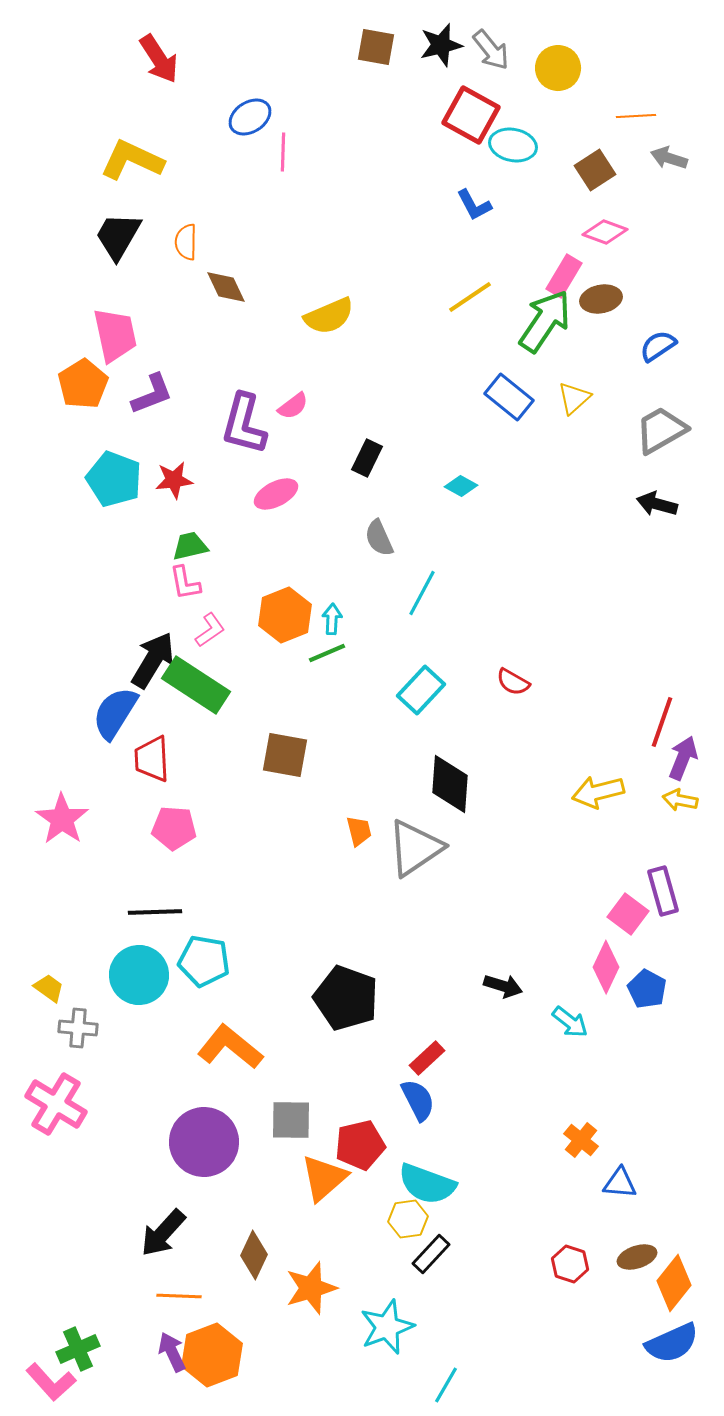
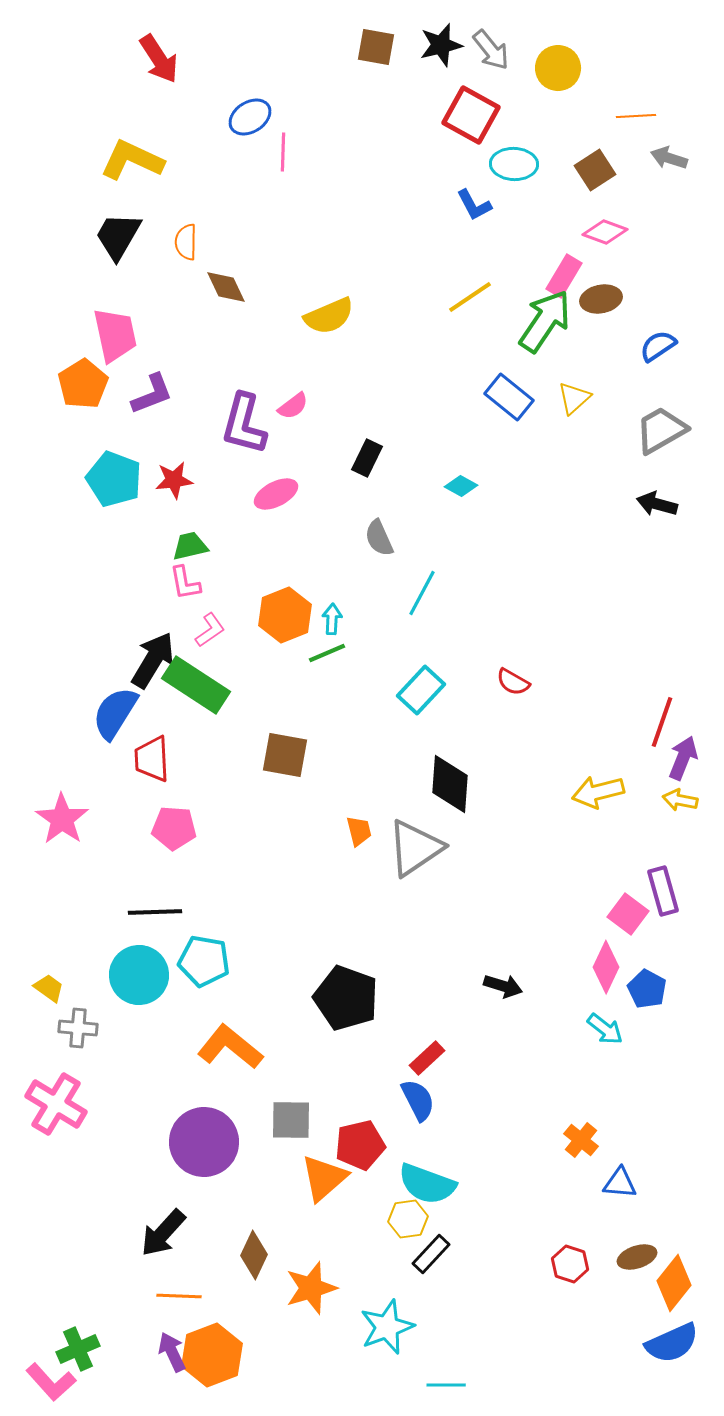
cyan ellipse at (513, 145): moved 1 px right, 19 px down; rotated 9 degrees counterclockwise
cyan arrow at (570, 1022): moved 35 px right, 7 px down
cyan line at (446, 1385): rotated 60 degrees clockwise
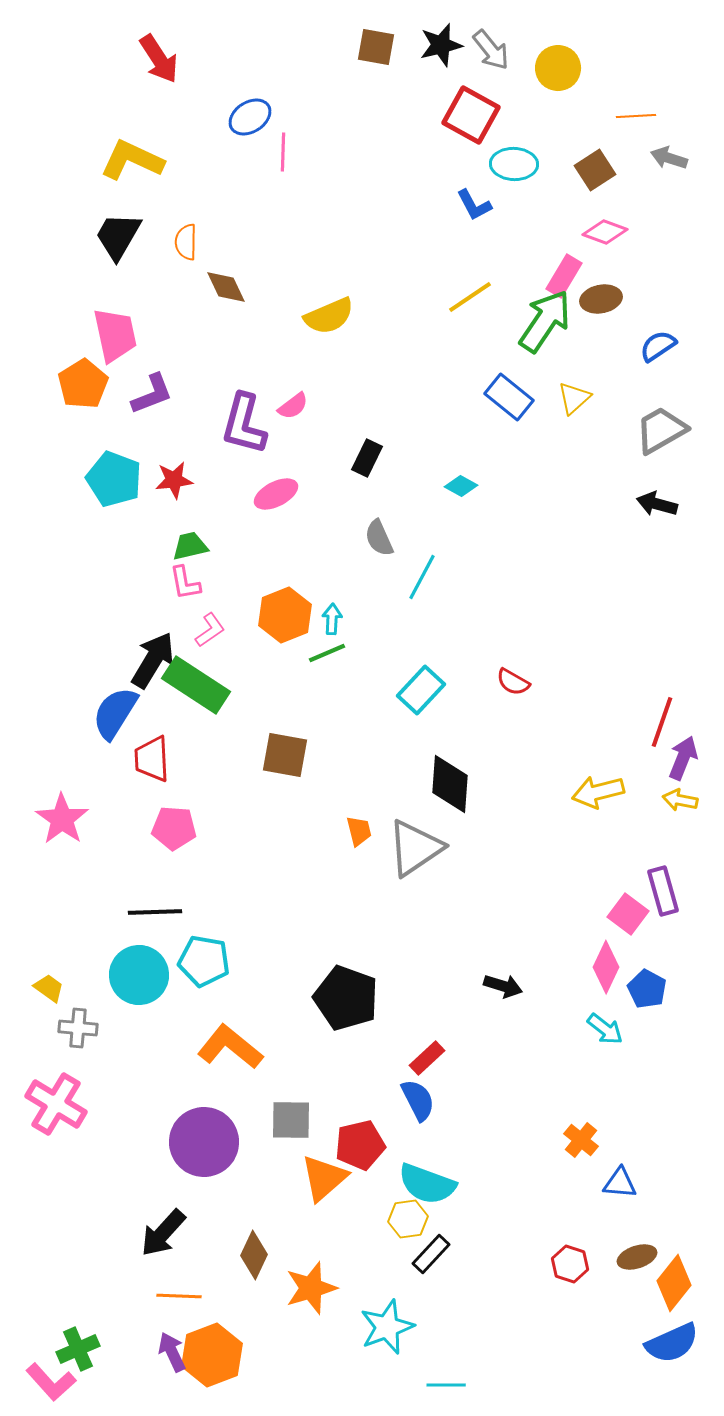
cyan line at (422, 593): moved 16 px up
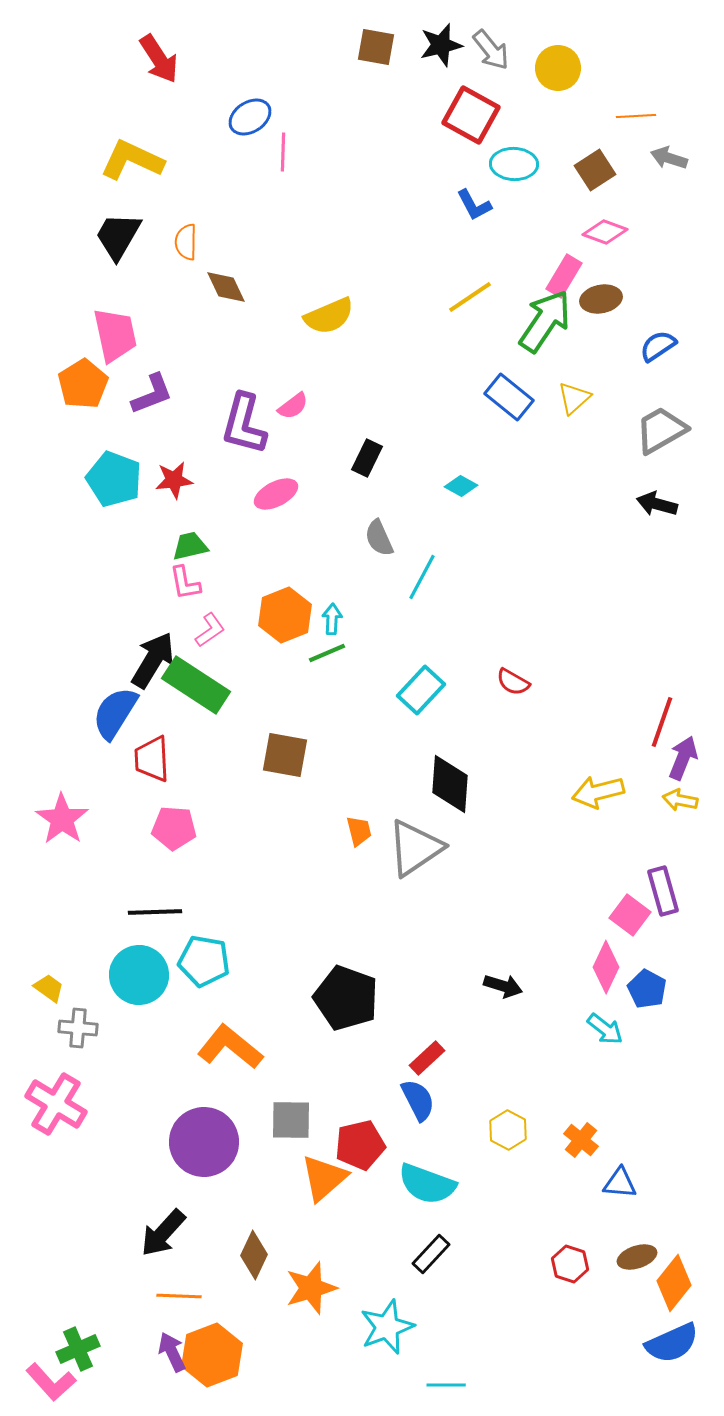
pink square at (628, 914): moved 2 px right, 1 px down
yellow hexagon at (408, 1219): moved 100 px right, 89 px up; rotated 24 degrees counterclockwise
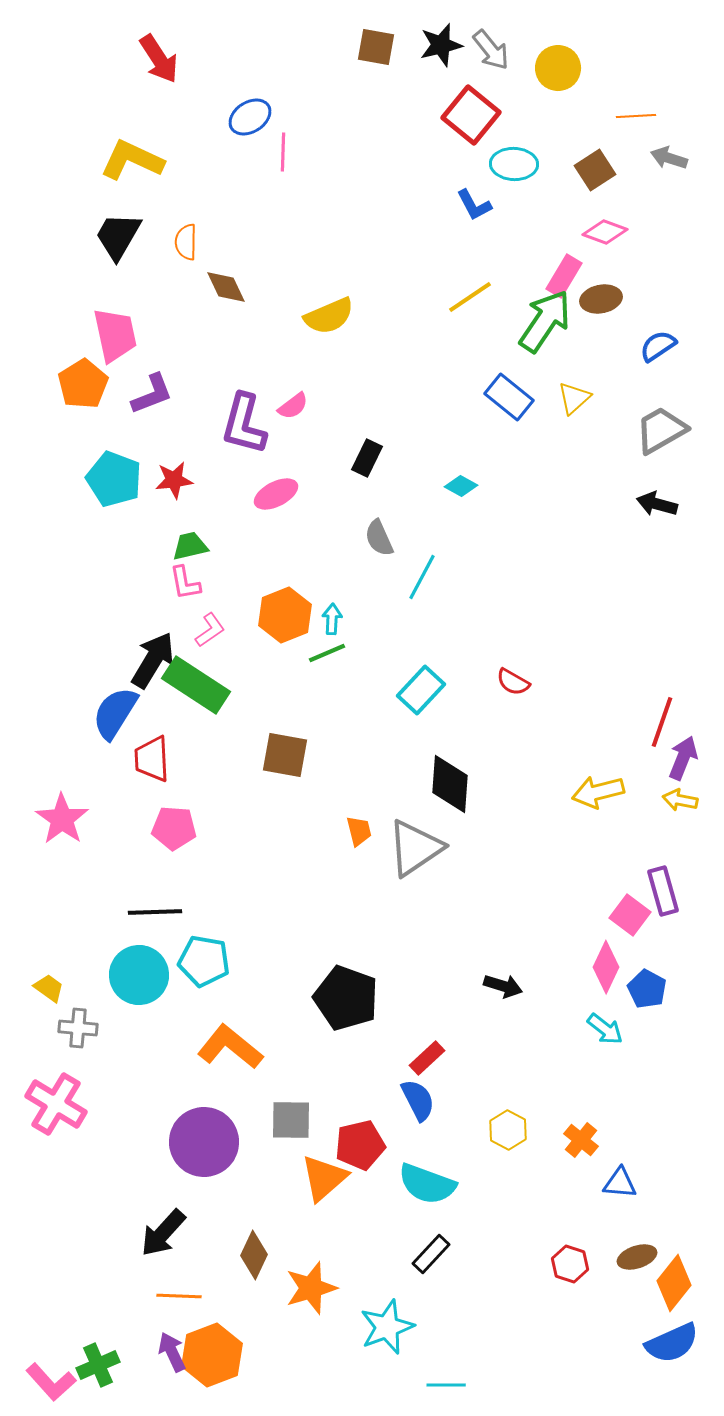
red square at (471, 115): rotated 10 degrees clockwise
green cross at (78, 1349): moved 20 px right, 16 px down
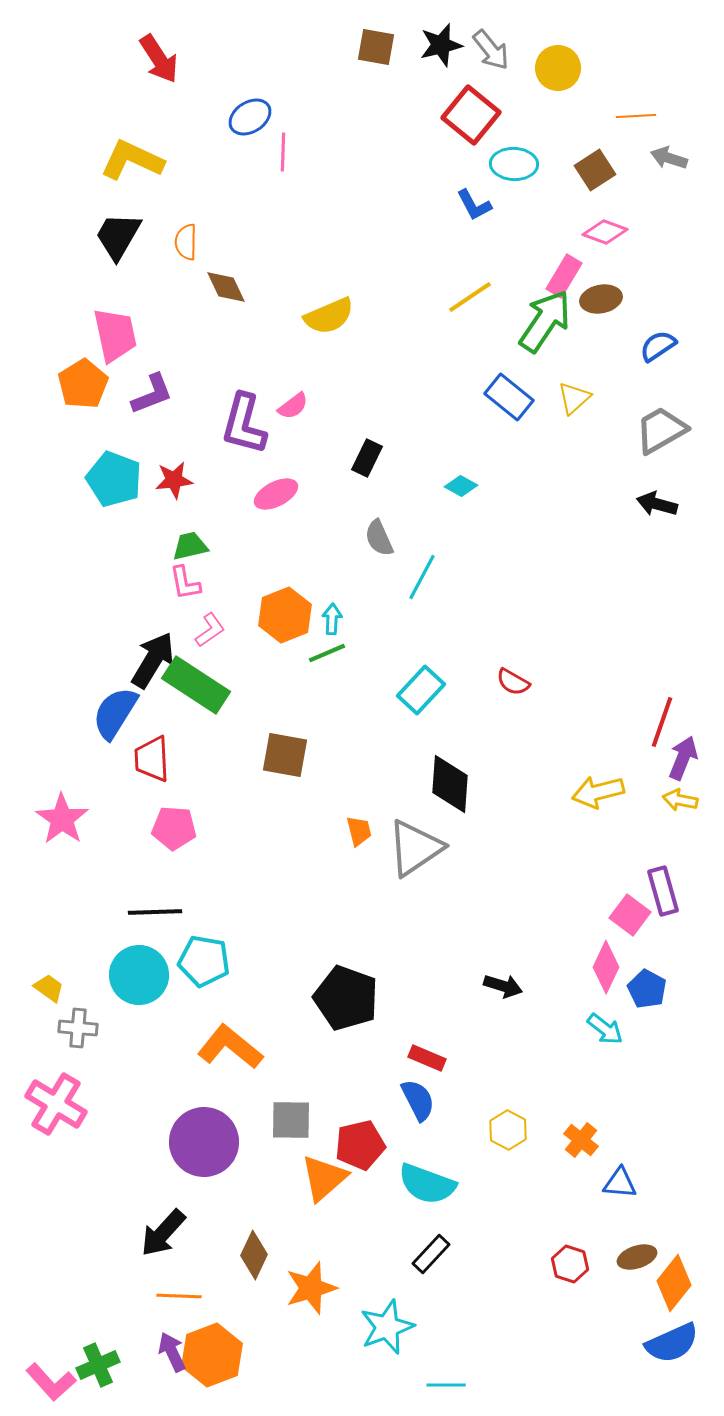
red rectangle at (427, 1058): rotated 66 degrees clockwise
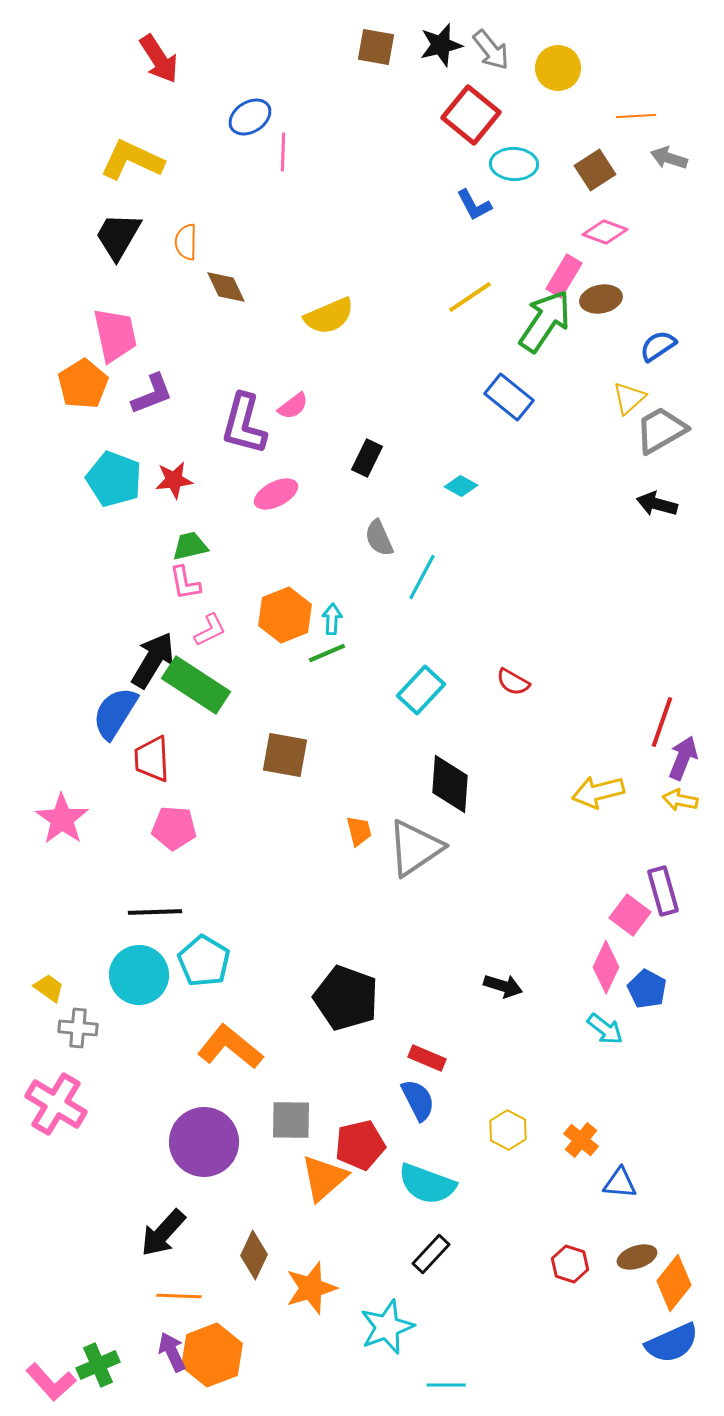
yellow triangle at (574, 398): moved 55 px right
pink L-shape at (210, 630): rotated 9 degrees clockwise
cyan pentagon at (204, 961): rotated 21 degrees clockwise
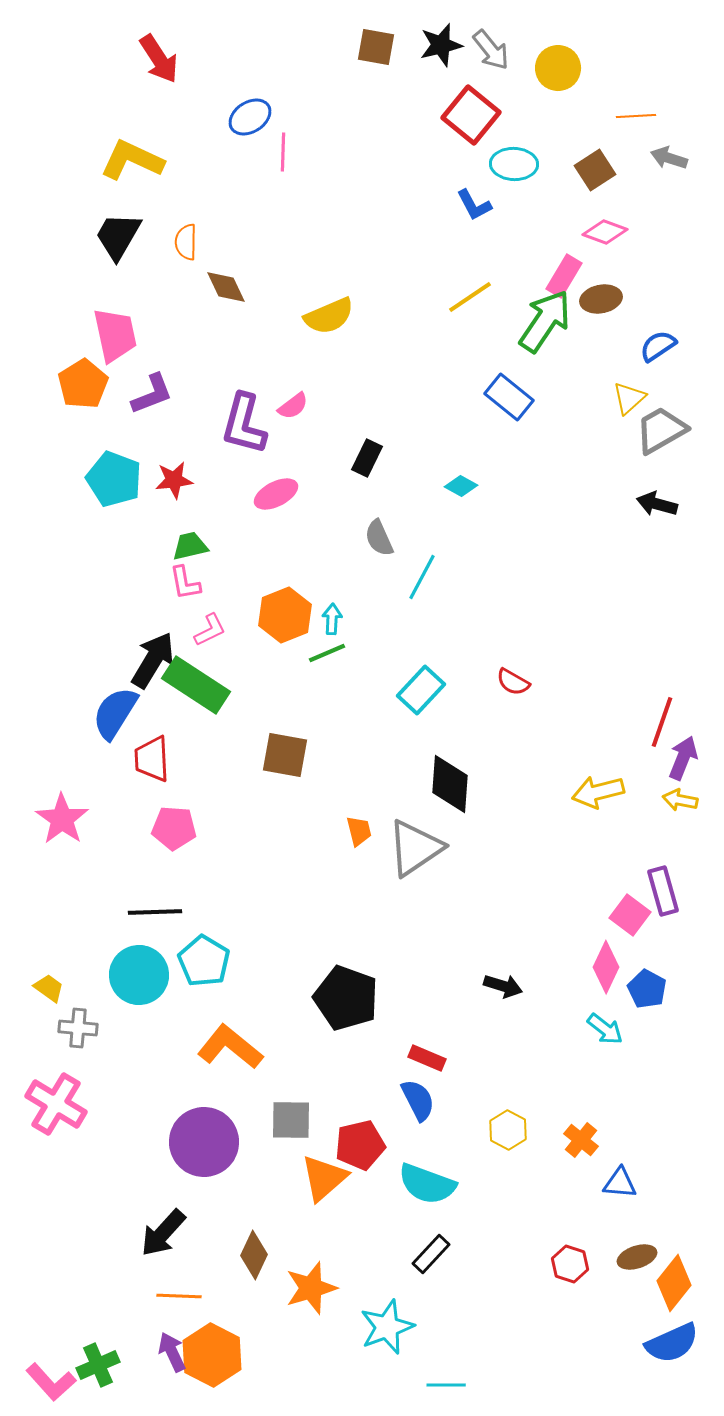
orange hexagon at (212, 1355): rotated 12 degrees counterclockwise
